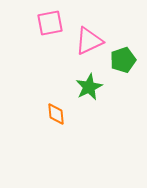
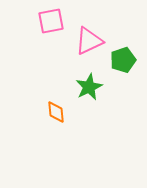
pink square: moved 1 px right, 2 px up
orange diamond: moved 2 px up
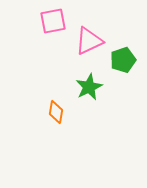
pink square: moved 2 px right
orange diamond: rotated 15 degrees clockwise
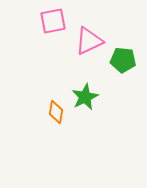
green pentagon: rotated 25 degrees clockwise
green star: moved 4 px left, 10 px down
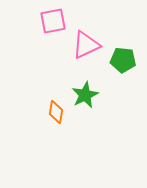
pink triangle: moved 3 px left, 4 px down
green star: moved 2 px up
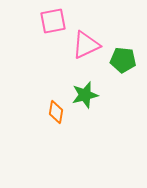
green star: rotated 12 degrees clockwise
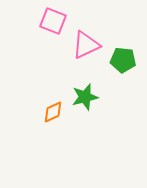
pink square: rotated 32 degrees clockwise
green star: moved 2 px down
orange diamond: moved 3 px left; rotated 55 degrees clockwise
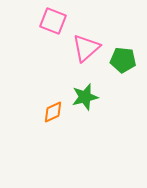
pink triangle: moved 3 px down; rotated 16 degrees counterclockwise
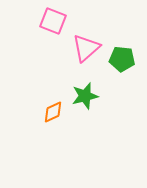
green pentagon: moved 1 px left, 1 px up
green star: moved 1 px up
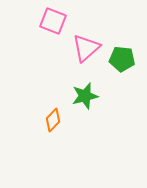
orange diamond: moved 8 px down; rotated 20 degrees counterclockwise
